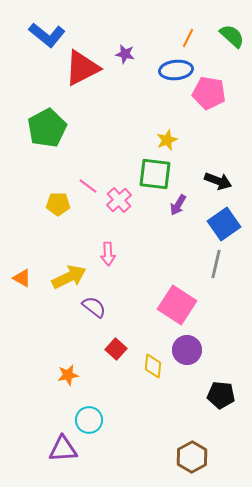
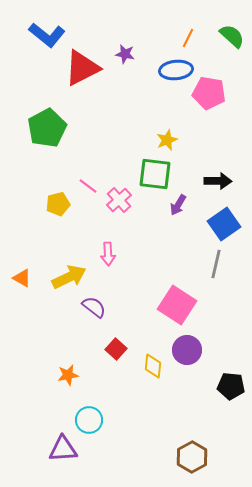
black arrow: rotated 20 degrees counterclockwise
yellow pentagon: rotated 15 degrees counterclockwise
black pentagon: moved 10 px right, 9 px up
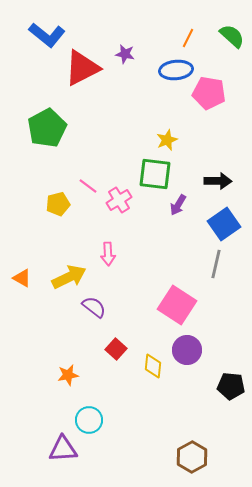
pink cross: rotated 10 degrees clockwise
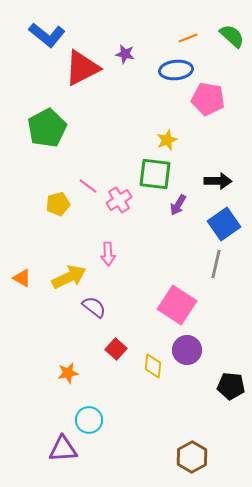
orange line: rotated 42 degrees clockwise
pink pentagon: moved 1 px left, 6 px down
orange star: moved 2 px up
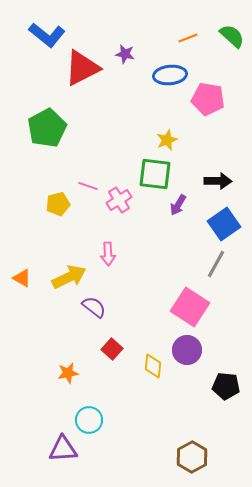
blue ellipse: moved 6 px left, 5 px down
pink line: rotated 18 degrees counterclockwise
gray line: rotated 16 degrees clockwise
pink square: moved 13 px right, 2 px down
red square: moved 4 px left
black pentagon: moved 5 px left
